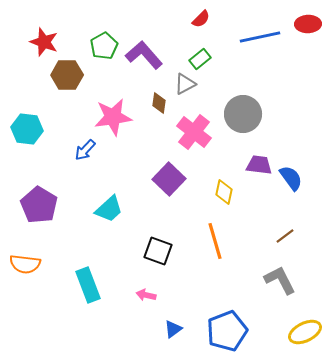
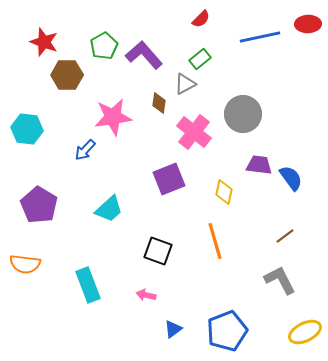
purple square: rotated 24 degrees clockwise
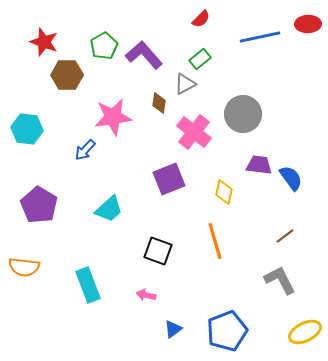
orange semicircle: moved 1 px left, 3 px down
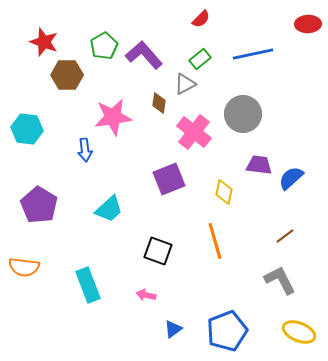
blue line: moved 7 px left, 17 px down
blue arrow: rotated 50 degrees counterclockwise
blue semicircle: rotated 96 degrees counterclockwise
yellow ellipse: moved 6 px left; rotated 48 degrees clockwise
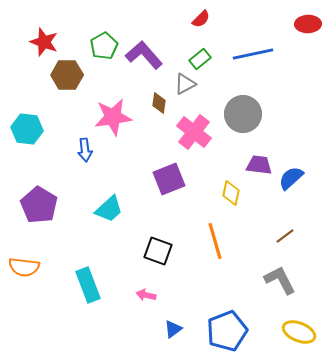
yellow diamond: moved 7 px right, 1 px down
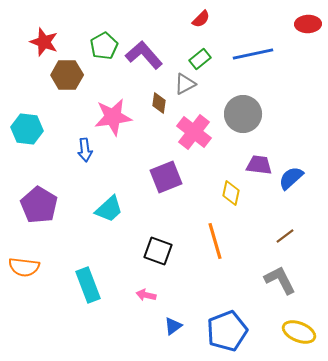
purple square: moved 3 px left, 2 px up
blue triangle: moved 3 px up
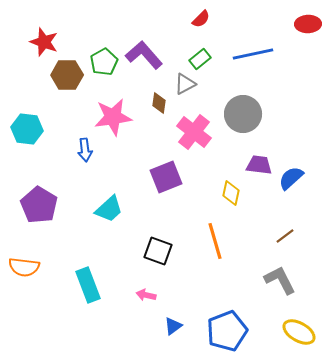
green pentagon: moved 16 px down
yellow ellipse: rotated 8 degrees clockwise
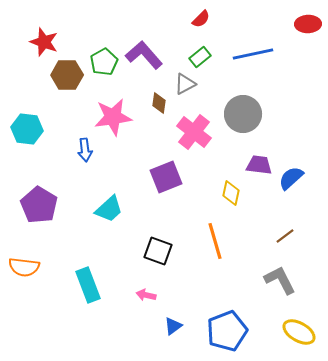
green rectangle: moved 2 px up
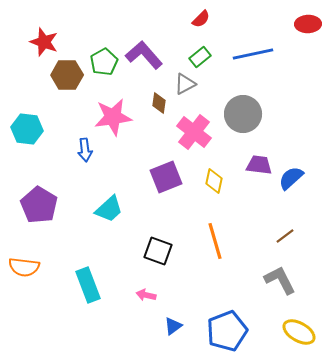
yellow diamond: moved 17 px left, 12 px up
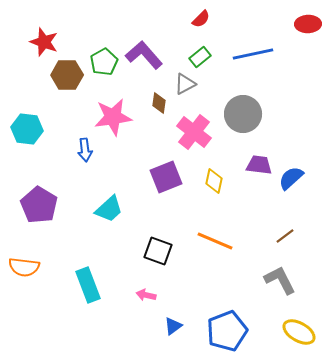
orange line: rotated 51 degrees counterclockwise
